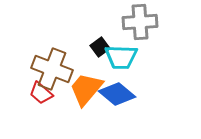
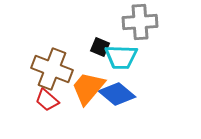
black square: rotated 30 degrees counterclockwise
orange trapezoid: moved 2 px right, 1 px up
red trapezoid: moved 6 px right, 7 px down
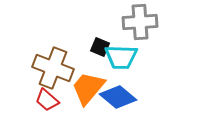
brown cross: moved 1 px right, 1 px up
blue diamond: moved 1 px right, 3 px down
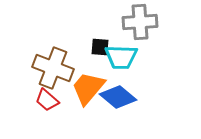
black square: rotated 18 degrees counterclockwise
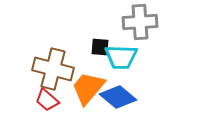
brown cross: moved 1 px down; rotated 6 degrees counterclockwise
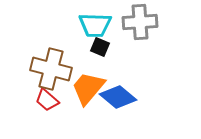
black square: rotated 18 degrees clockwise
cyan trapezoid: moved 26 px left, 32 px up
brown cross: moved 2 px left
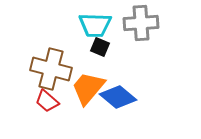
gray cross: moved 1 px right, 1 px down
red trapezoid: moved 1 px down
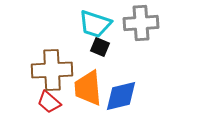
cyan trapezoid: moved 1 px up; rotated 16 degrees clockwise
brown cross: moved 1 px right, 1 px down; rotated 18 degrees counterclockwise
orange trapezoid: rotated 45 degrees counterclockwise
blue diamond: moved 3 px right, 1 px up; rotated 54 degrees counterclockwise
red trapezoid: moved 2 px right, 1 px down
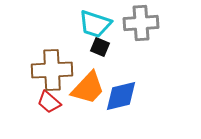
orange trapezoid: rotated 132 degrees counterclockwise
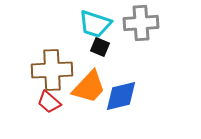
orange trapezoid: moved 1 px right, 1 px up
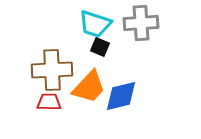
red trapezoid: rotated 140 degrees clockwise
